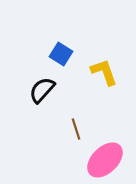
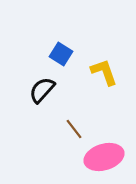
brown line: moved 2 px left; rotated 20 degrees counterclockwise
pink ellipse: moved 1 px left, 3 px up; rotated 27 degrees clockwise
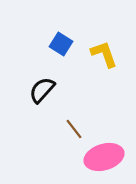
blue square: moved 10 px up
yellow L-shape: moved 18 px up
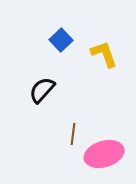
blue square: moved 4 px up; rotated 15 degrees clockwise
brown line: moved 1 px left, 5 px down; rotated 45 degrees clockwise
pink ellipse: moved 3 px up
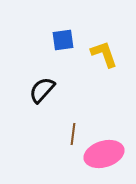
blue square: moved 2 px right; rotated 35 degrees clockwise
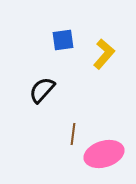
yellow L-shape: rotated 60 degrees clockwise
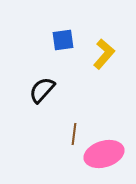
brown line: moved 1 px right
